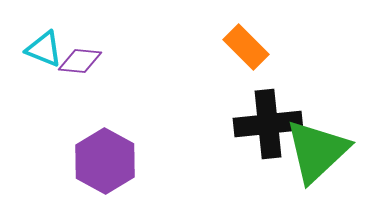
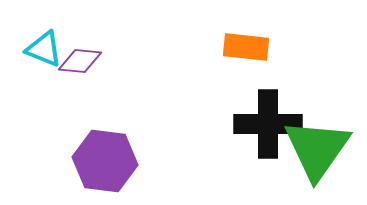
orange rectangle: rotated 39 degrees counterclockwise
black cross: rotated 6 degrees clockwise
green triangle: moved 2 px up; rotated 12 degrees counterclockwise
purple hexagon: rotated 22 degrees counterclockwise
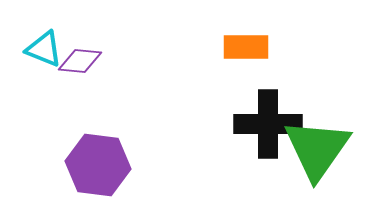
orange rectangle: rotated 6 degrees counterclockwise
purple hexagon: moved 7 px left, 4 px down
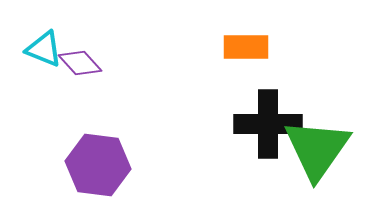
purple diamond: moved 2 px down; rotated 42 degrees clockwise
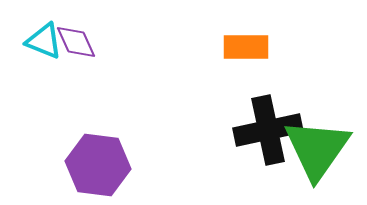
cyan triangle: moved 8 px up
purple diamond: moved 4 px left, 21 px up; rotated 18 degrees clockwise
black cross: moved 6 px down; rotated 12 degrees counterclockwise
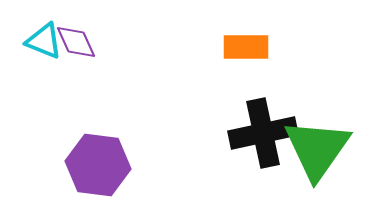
black cross: moved 5 px left, 3 px down
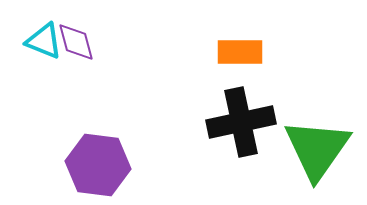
purple diamond: rotated 9 degrees clockwise
orange rectangle: moved 6 px left, 5 px down
black cross: moved 22 px left, 11 px up
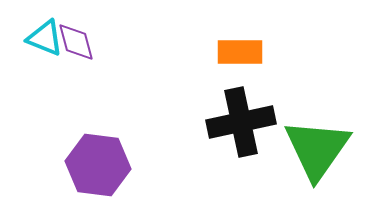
cyan triangle: moved 1 px right, 3 px up
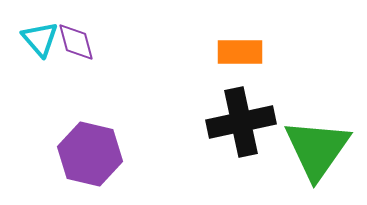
cyan triangle: moved 5 px left, 1 px down; rotated 27 degrees clockwise
purple hexagon: moved 8 px left, 11 px up; rotated 6 degrees clockwise
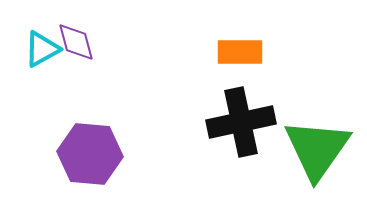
cyan triangle: moved 2 px right, 10 px down; rotated 42 degrees clockwise
purple hexagon: rotated 8 degrees counterclockwise
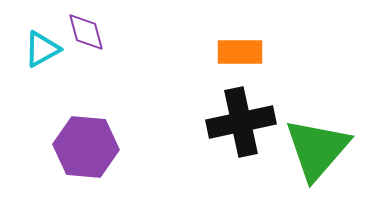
purple diamond: moved 10 px right, 10 px up
green triangle: rotated 6 degrees clockwise
purple hexagon: moved 4 px left, 7 px up
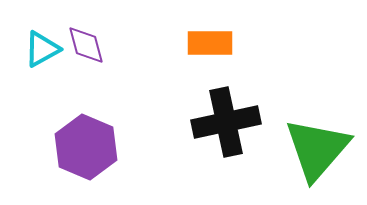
purple diamond: moved 13 px down
orange rectangle: moved 30 px left, 9 px up
black cross: moved 15 px left
purple hexagon: rotated 18 degrees clockwise
